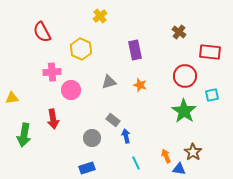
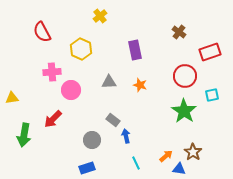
red rectangle: rotated 25 degrees counterclockwise
gray triangle: rotated 14 degrees clockwise
red arrow: rotated 54 degrees clockwise
gray circle: moved 2 px down
orange arrow: rotated 72 degrees clockwise
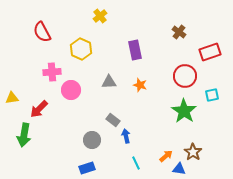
red arrow: moved 14 px left, 10 px up
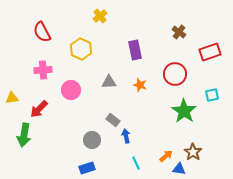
pink cross: moved 9 px left, 2 px up
red circle: moved 10 px left, 2 px up
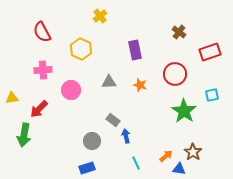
gray circle: moved 1 px down
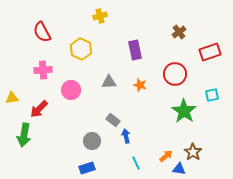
yellow cross: rotated 24 degrees clockwise
brown cross: rotated 16 degrees clockwise
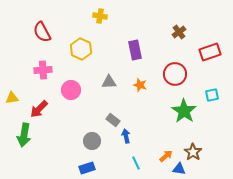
yellow cross: rotated 24 degrees clockwise
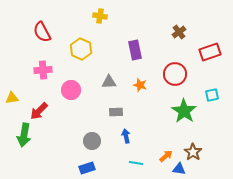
red arrow: moved 2 px down
gray rectangle: moved 3 px right, 8 px up; rotated 40 degrees counterclockwise
cyan line: rotated 56 degrees counterclockwise
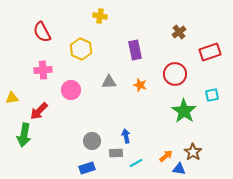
gray rectangle: moved 41 px down
cyan line: rotated 40 degrees counterclockwise
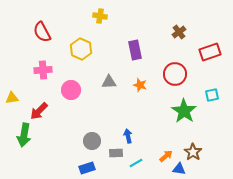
blue arrow: moved 2 px right
